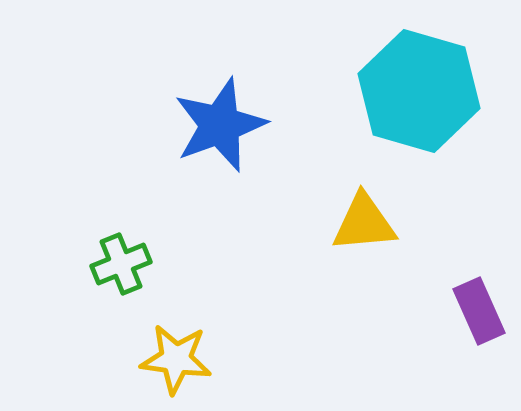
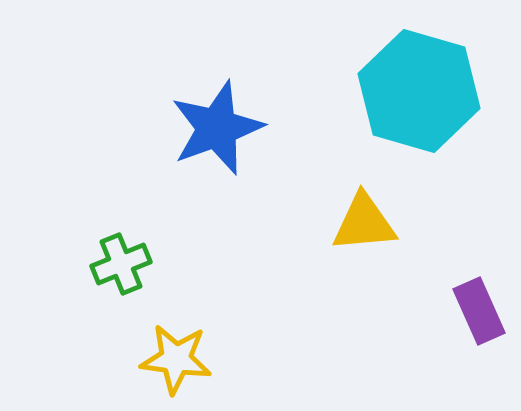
blue star: moved 3 px left, 3 px down
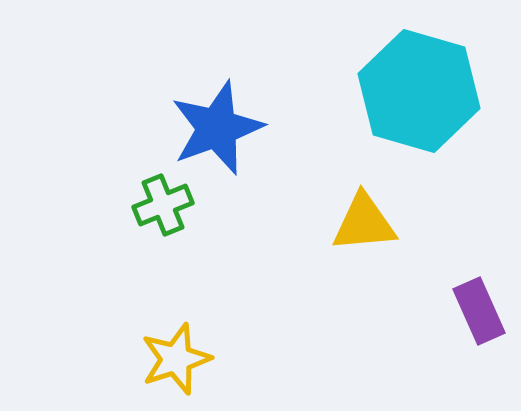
green cross: moved 42 px right, 59 px up
yellow star: rotated 26 degrees counterclockwise
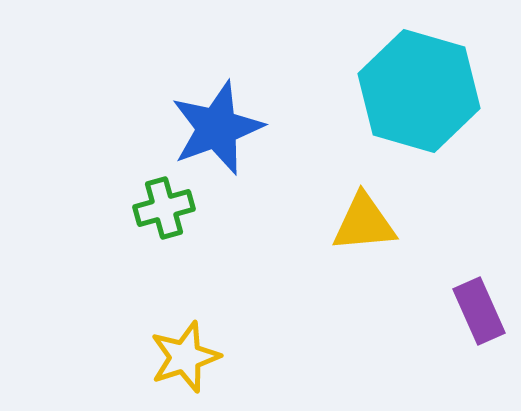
green cross: moved 1 px right, 3 px down; rotated 6 degrees clockwise
yellow star: moved 9 px right, 2 px up
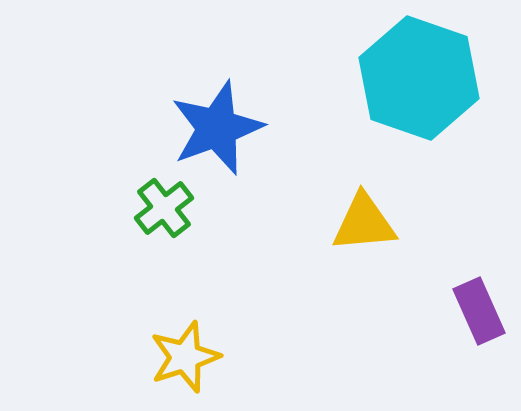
cyan hexagon: moved 13 px up; rotated 3 degrees clockwise
green cross: rotated 22 degrees counterclockwise
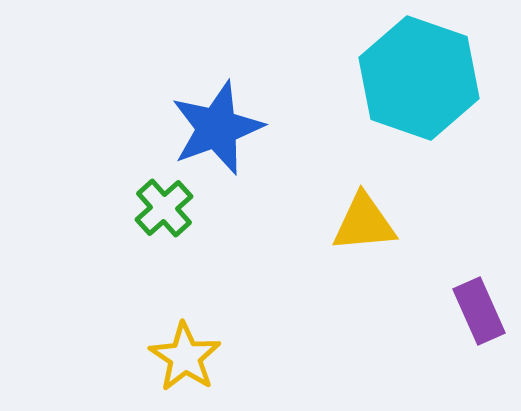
green cross: rotated 4 degrees counterclockwise
yellow star: rotated 20 degrees counterclockwise
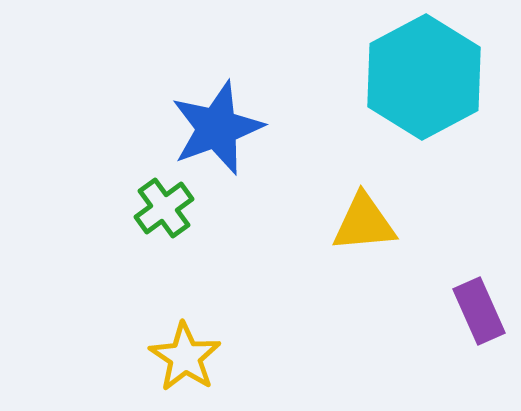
cyan hexagon: moved 5 px right, 1 px up; rotated 13 degrees clockwise
green cross: rotated 6 degrees clockwise
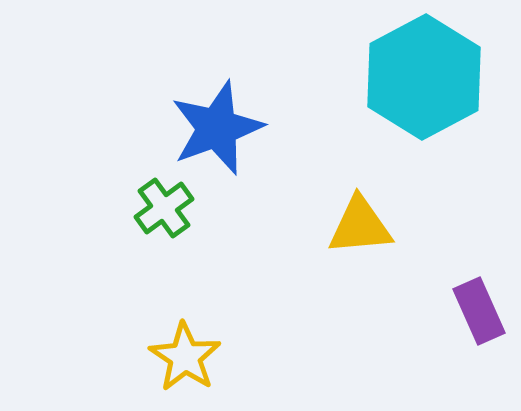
yellow triangle: moved 4 px left, 3 px down
